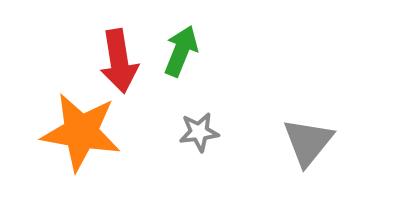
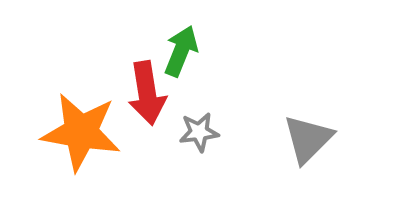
red arrow: moved 28 px right, 32 px down
gray triangle: moved 3 px up; rotated 6 degrees clockwise
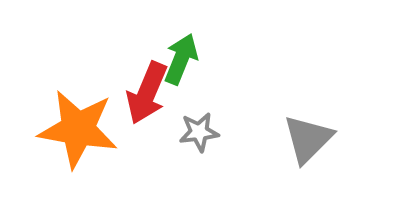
green arrow: moved 8 px down
red arrow: rotated 32 degrees clockwise
orange star: moved 3 px left, 3 px up
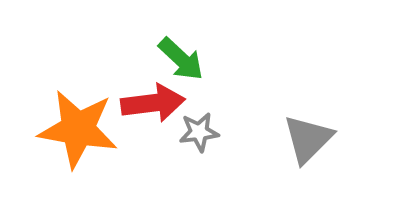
green arrow: rotated 111 degrees clockwise
red arrow: moved 6 px right, 10 px down; rotated 120 degrees counterclockwise
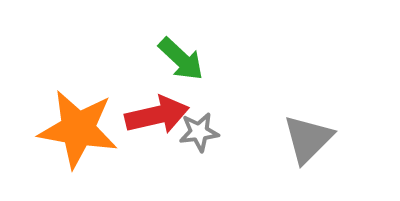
red arrow: moved 4 px right, 12 px down; rotated 6 degrees counterclockwise
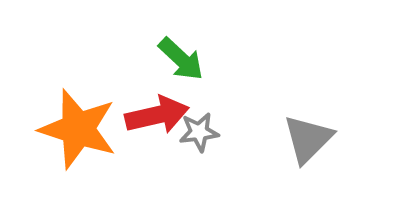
orange star: rotated 8 degrees clockwise
